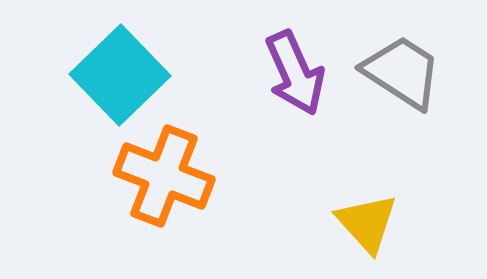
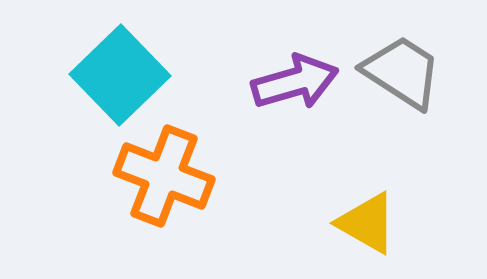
purple arrow: moved 9 px down; rotated 82 degrees counterclockwise
yellow triangle: rotated 18 degrees counterclockwise
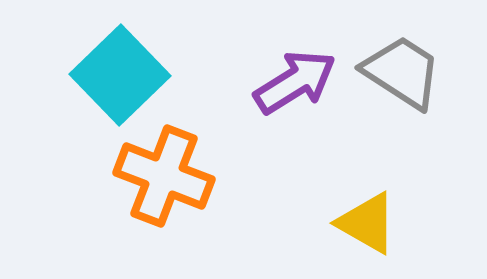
purple arrow: rotated 16 degrees counterclockwise
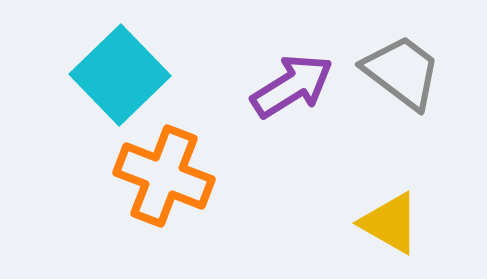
gray trapezoid: rotated 4 degrees clockwise
purple arrow: moved 3 px left, 4 px down
yellow triangle: moved 23 px right
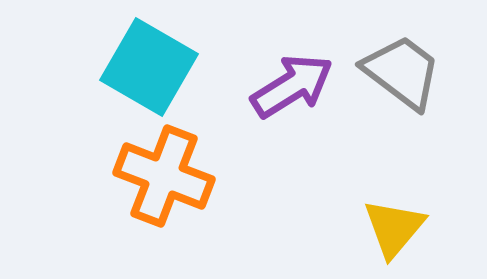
cyan square: moved 29 px right, 8 px up; rotated 16 degrees counterclockwise
yellow triangle: moved 4 px right, 5 px down; rotated 40 degrees clockwise
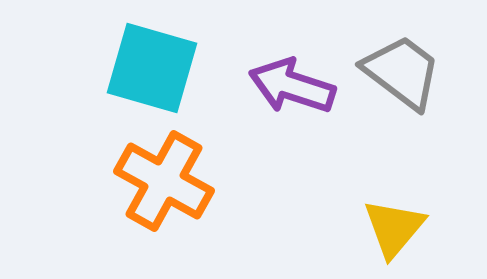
cyan square: moved 3 px right, 1 px down; rotated 14 degrees counterclockwise
purple arrow: rotated 130 degrees counterclockwise
orange cross: moved 5 px down; rotated 8 degrees clockwise
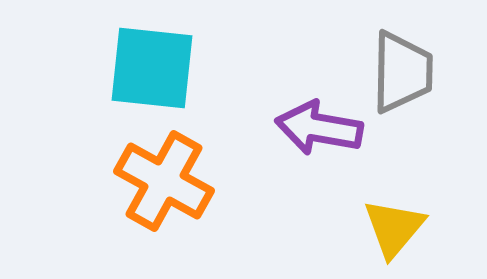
cyan square: rotated 10 degrees counterclockwise
gray trapezoid: rotated 54 degrees clockwise
purple arrow: moved 27 px right, 42 px down; rotated 8 degrees counterclockwise
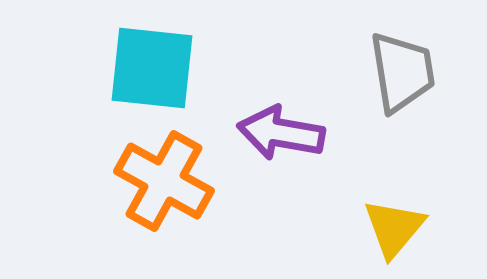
gray trapezoid: rotated 10 degrees counterclockwise
purple arrow: moved 38 px left, 5 px down
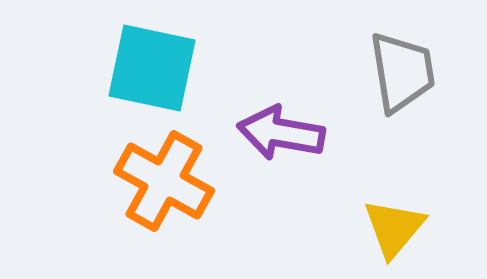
cyan square: rotated 6 degrees clockwise
